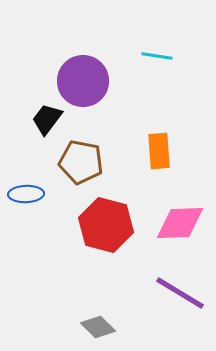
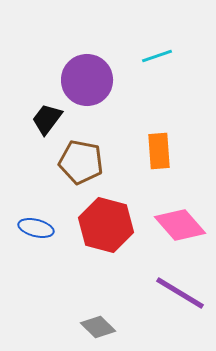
cyan line: rotated 28 degrees counterclockwise
purple circle: moved 4 px right, 1 px up
blue ellipse: moved 10 px right, 34 px down; rotated 16 degrees clockwise
pink diamond: moved 2 px down; rotated 51 degrees clockwise
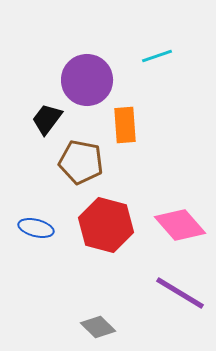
orange rectangle: moved 34 px left, 26 px up
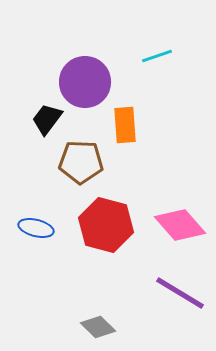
purple circle: moved 2 px left, 2 px down
brown pentagon: rotated 9 degrees counterclockwise
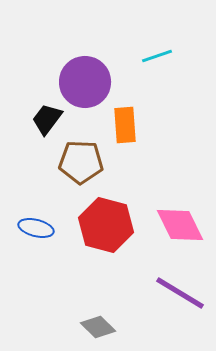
pink diamond: rotated 15 degrees clockwise
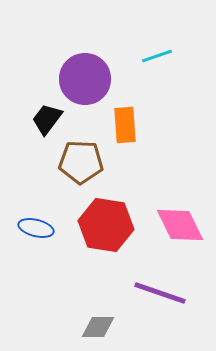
purple circle: moved 3 px up
red hexagon: rotated 6 degrees counterclockwise
purple line: moved 20 px left; rotated 12 degrees counterclockwise
gray diamond: rotated 44 degrees counterclockwise
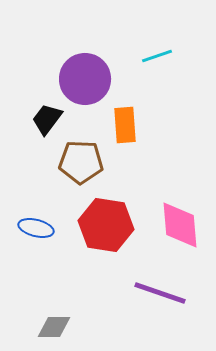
pink diamond: rotated 21 degrees clockwise
gray diamond: moved 44 px left
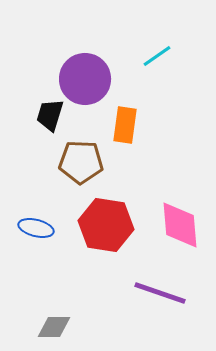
cyan line: rotated 16 degrees counterclockwise
black trapezoid: moved 3 px right, 4 px up; rotated 20 degrees counterclockwise
orange rectangle: rotated 12 degrees clockwise
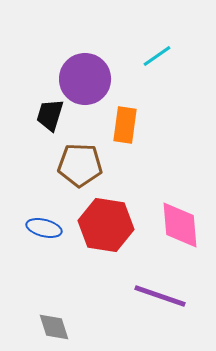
brown pentagon: moved 1 px left, 3 px down
blue ellipse: moved 8 px right
purple line: moved 3 px down
gray diamond: rotated 72 degrees clockwise
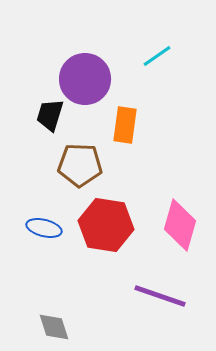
pink diamond: rotated 21 degrees clockwise
